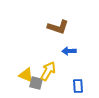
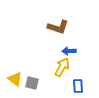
yellow arrow: moved 14 px right, 4 px up
yellow triangle: moved 11 px left, 4 px down; rotated 14 degrees clockwise
gray square: moved 4 px left
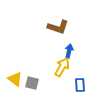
blue arrow: rotated 104 degrees clockwise
blue rectangle: moved 2 px right, 1 px up
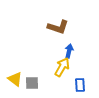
gray square: rotated 16 degrees counterclockwise
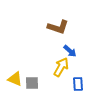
blue arrow: moved 1 px right; rotated 120 degrees clockwise
yellow arrow: moved 1 px left
yellow triangle: rotated 14 degrees counterclockwise
blue rectangle: moved 2 px left, 1 px up
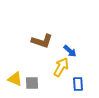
brown L-shape: moved 16 px left, 14 px down
